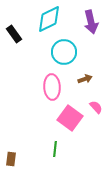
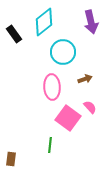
cyan diamond: moved 5 px left, 3 px down; rotated 12 degrees counterclockwise
cyan circle: moved 1 px left
pink semicircle: moved 6 px left
pink square: moved 2 px left
green line: moved 5 px left, 4 px up
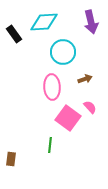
cyan diamond: rotated 36 degrees clockwise
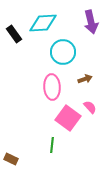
cyan diamond: moved 1 px left, 1 px down
green line: moved 2 px right
brown rectangle: rotated 72 degrees counterclockwise
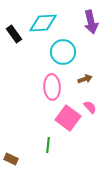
green line: moved 4 px left
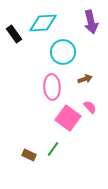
green line: moved 5 px right, 4 px down; rotated 28 degrees clockwise
brown rectangle: moved 18 px right, 4 px up
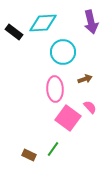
black rectangle: moved 2 px up; rotated 18 degrees counterclockwise
pink ellipse: moved 3 px right, 2 px down
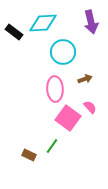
green line: moved 1 px left, 3 px up
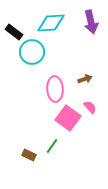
cyan diamond: moved 8 px right
cyan circle: moved 31 px left
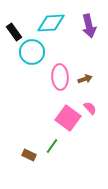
purple arrow: moved 2 px left, 4 px down
black rectangle: rotated 18 degrees clockwise
pink ellipse: moved 5 px right, 12 px up
pink semicircle: moved 1 px down
